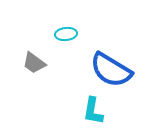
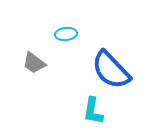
blue semicircle: rotated 15 degrees clockwise
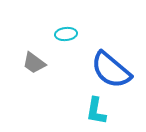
blue semicircle: rotated 6 degrees counterclockwise
cyan L-shape: moved 3 px right
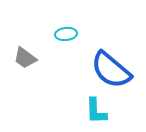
gray trapezoid: moved 9 px left, 5 px up
cyan L-shape: rotated 12 degrees counterclockwise
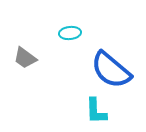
cyan ellipse: moved 4 px right, 1 px up
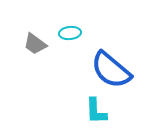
gray trapezoid: moved 10 px right, 14 px up
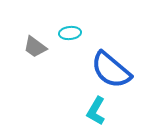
gray trapezoid: moved 3 px down
cyan L-shape: rotated 32 degrees clockwise
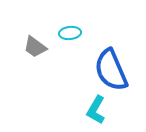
blue semicircle: rotated 27 degrees clockwise
cyan L-shape: moved 1 px up
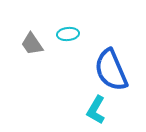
cyan ellipse: moved 2 px left, 1 px down
gray trapezoid: moved 3 px left, 3 px up; rotated 20 degrees clockwise
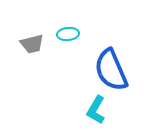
gray trapezoid: rotated 70 degrees counterclockwise
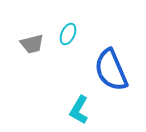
cyan ellipse: rotated 60 degrees counterclockwise
cyan L-shape: moved 17 px left
